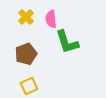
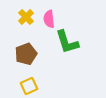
pink semicircle: moved 2 px left
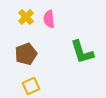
green L-shape: moved 15 px right, 10 px down
yellow square: moved 2 px right
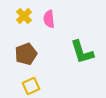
yellow cross: moved 2 px left, 1 px up
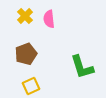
yellow cross: moved 1 px right
green L-shape: moved 15 px down
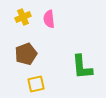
yellow cross: moved 2 px left, 1 px down; rotated 21 degrees clockwise
green L-shape: rotated 12 degrees clockwise
yellow square: moved 5 px right, 2 px up; rotated 12 degrees clockwise
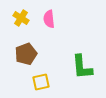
yellow cross: moved 2 px left, 1 px down; rotated 35 degrees counterclockwise
yellow square: moved 5 px right, 2 px up
